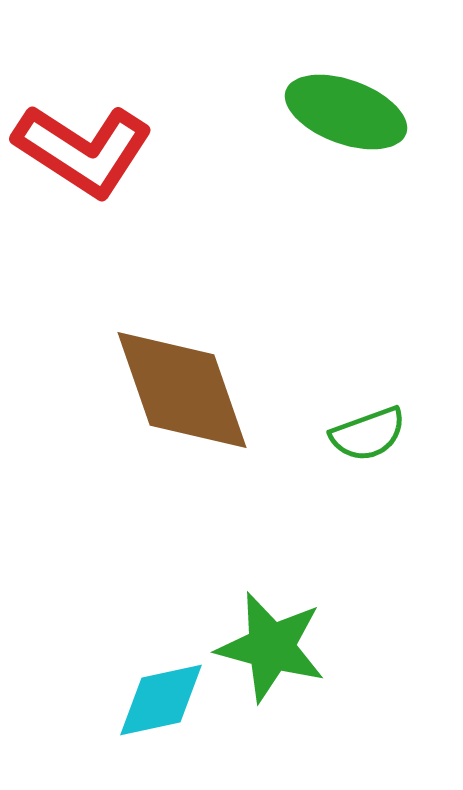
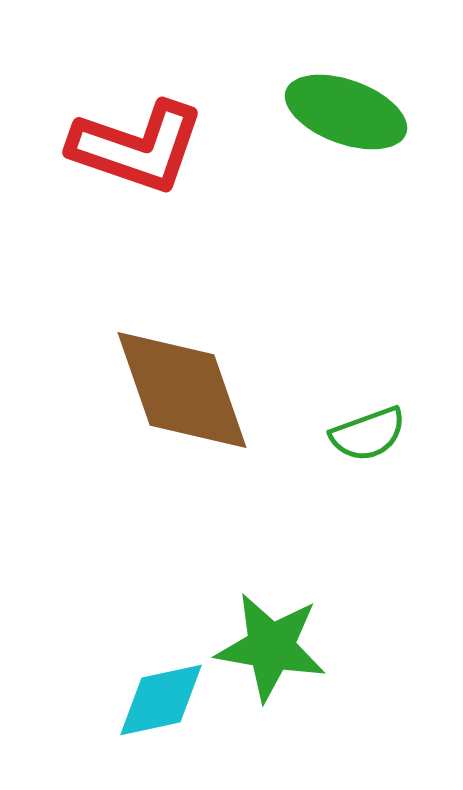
red L-shape: moved 54 px right, 3 px up; rotated 14 degrees counterclockwise
green star: rotated 5 degrees counterclockwise
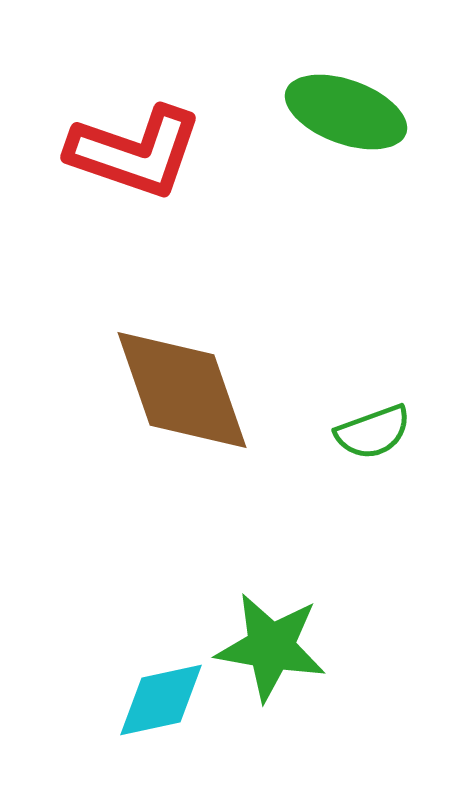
red L-shape: moved 2 px left, 5 px down
green semicircle: moved 5 px right, 2 px up
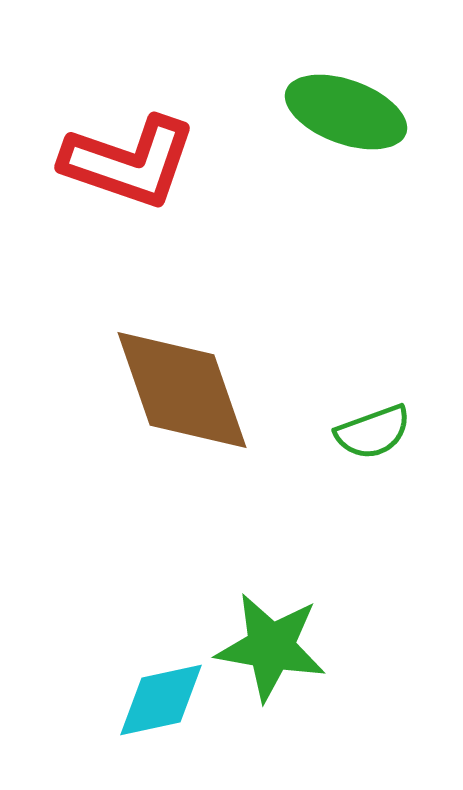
red L-shape: moved 6 px left, 10 px down
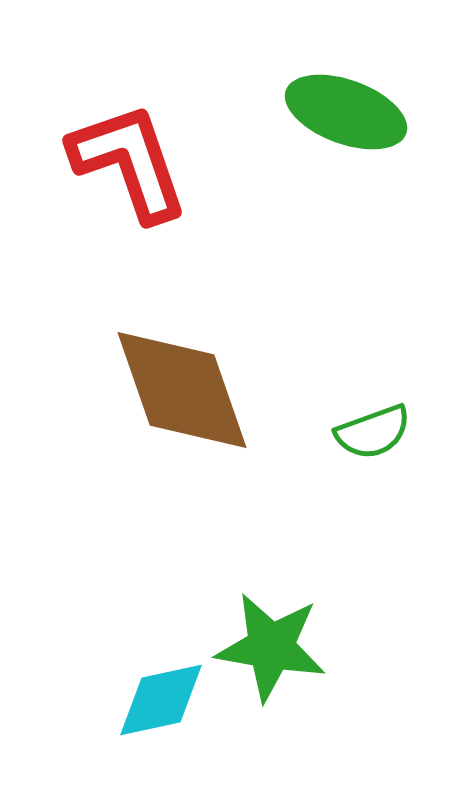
red L-shape: rotated 128 degrees counterclockwise
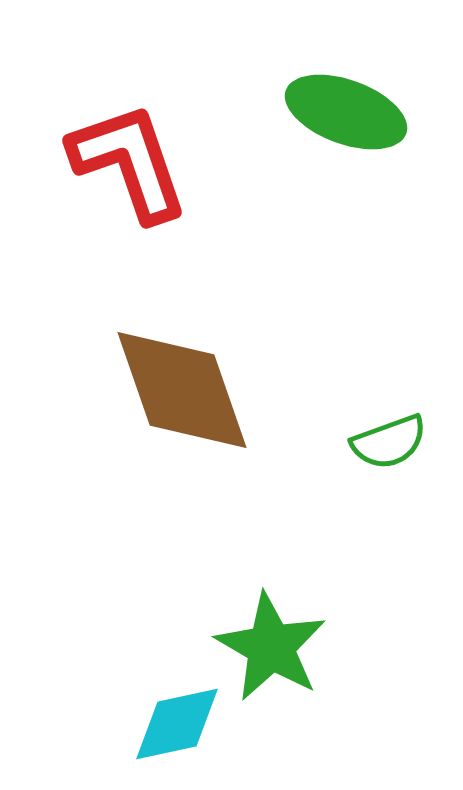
green semicircle: moved 16 px right, 10 px down
green star: rotated 20 degrees clockwise
cyan diamond: moved 16 px right, 24 px down
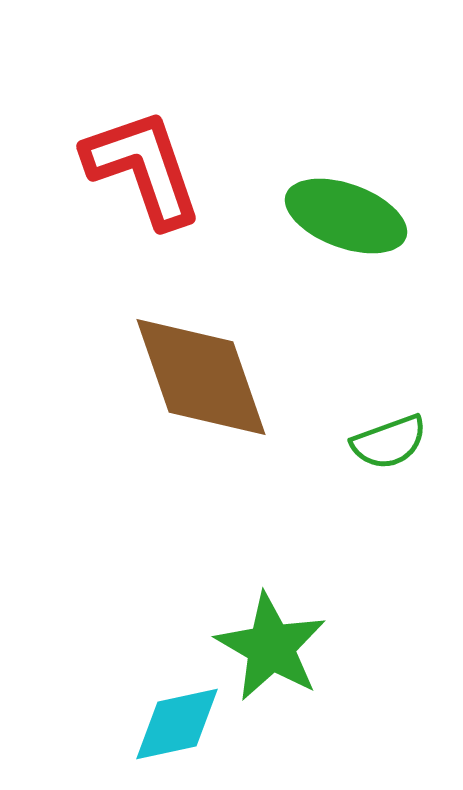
green ellipse: moved 104 px down
red L-shape: moved 14 px right, 6 px down
brown diamond: moved 19 px right, 13 px up
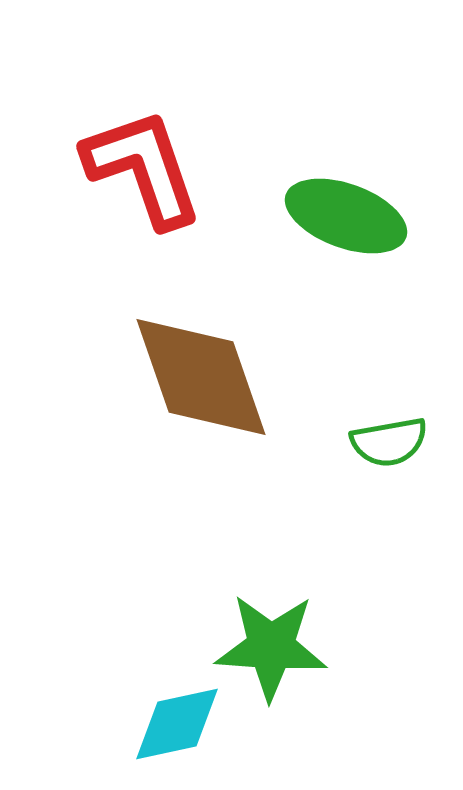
green semicircle: rotated 10 degrees clockwise
green star: rotated 26 degrees counterclockwise
